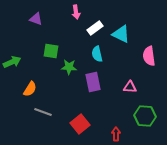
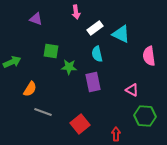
pink triangle: moved 2 px right, 3 px down; rotated 24 degrees clockwise
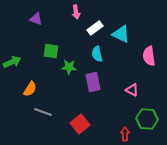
green hexagon: moved 2 px right, 3 px down
red arrow: moved 9 px right
